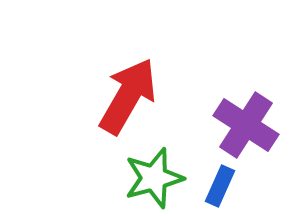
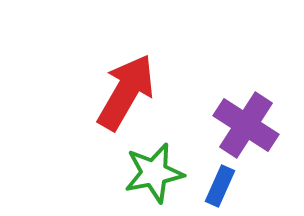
red arrow: moved 2 px left, 4 px up
green star: moved 5 px up; rotated 4 degrees clockwise
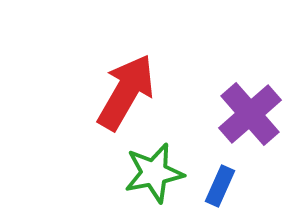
purple cross: moved 4 px right, 11 px up; rotated 16 degrees clockwise
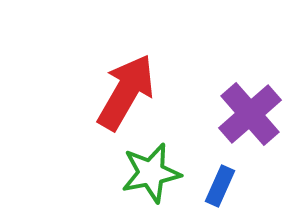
green star: moved 3 px left
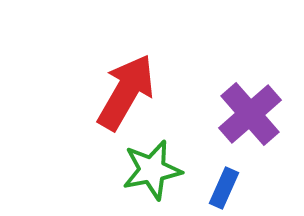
green star: moved 1 px right, 3 px up
blue rectangle: moved 4 px right, 2 px down
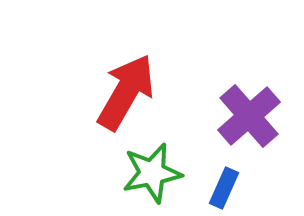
purple cross: moved 1 px left, 2 px down
green star: moved 3 px down
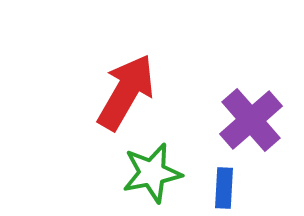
purple cross: moved 2 px right, 4 px down
blue rectangle: rotated 21 degrees counterclockwise
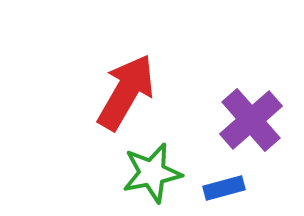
blue rectangle: rotated 72 degrees clockwise
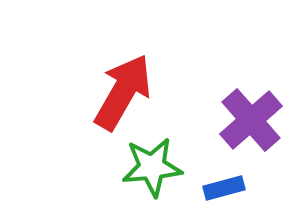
red arrow: moved 3 px left
green star: moved 6 px up; rotated 6 degrees clockwise
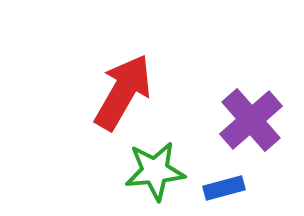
green star: moved 3 px right, 4 px down
